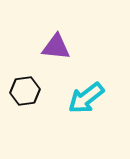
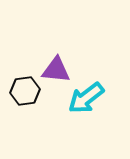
purple triangle: moved 23 px down
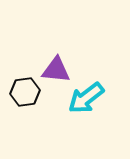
black hexagon: moved 1 px down
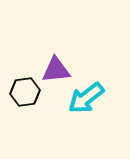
purple triangle: rotated 12 degrees counterclockwise
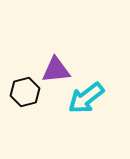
black hexagon: rotated 8 degrees counterclockwise
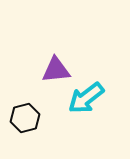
black hexagon: moved 26 px down
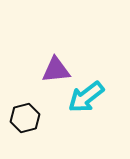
cyan arrow: moved 1 px up
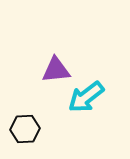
black hexagon: moved 11 px down; rotated 12 degrees clockwise
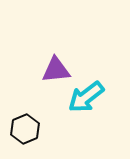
black hexagon: rotated 20 degrees counterclockwise
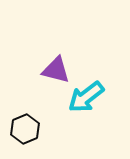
purple triangle: rotated 20 degrees clockwise
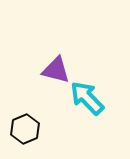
cyan arrow: moved 1 px right, 1 px down; rotated 84 degrees clockwise
